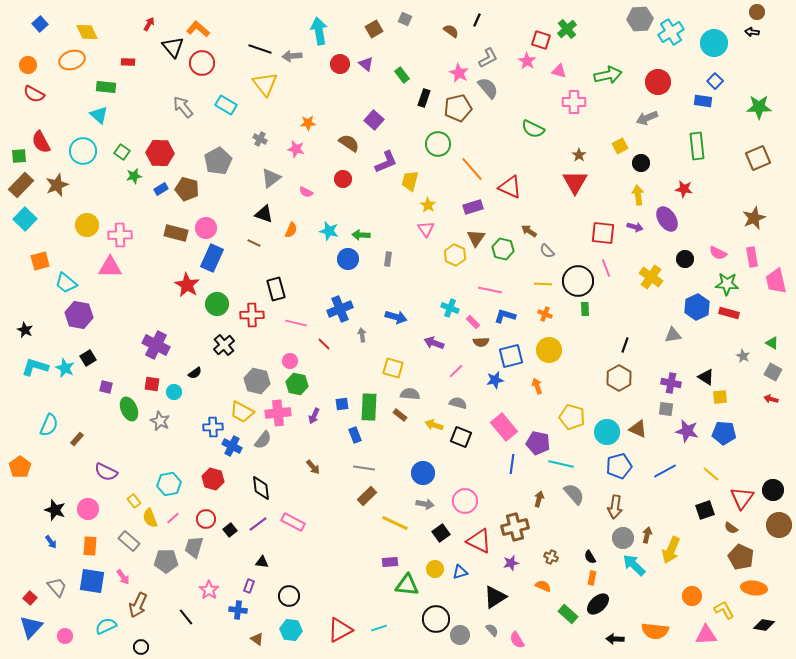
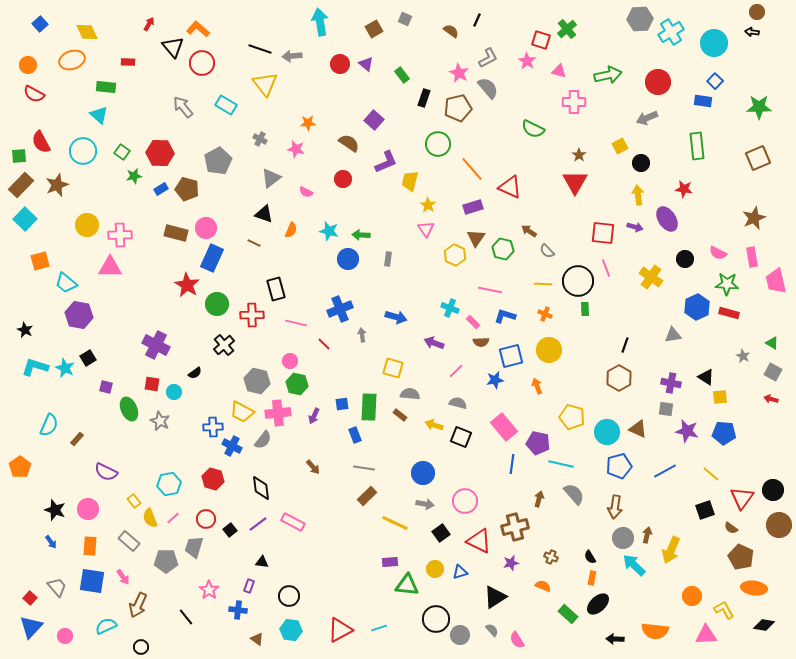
cyan arrow at (319, 31): moved 1 px right, 9 px up
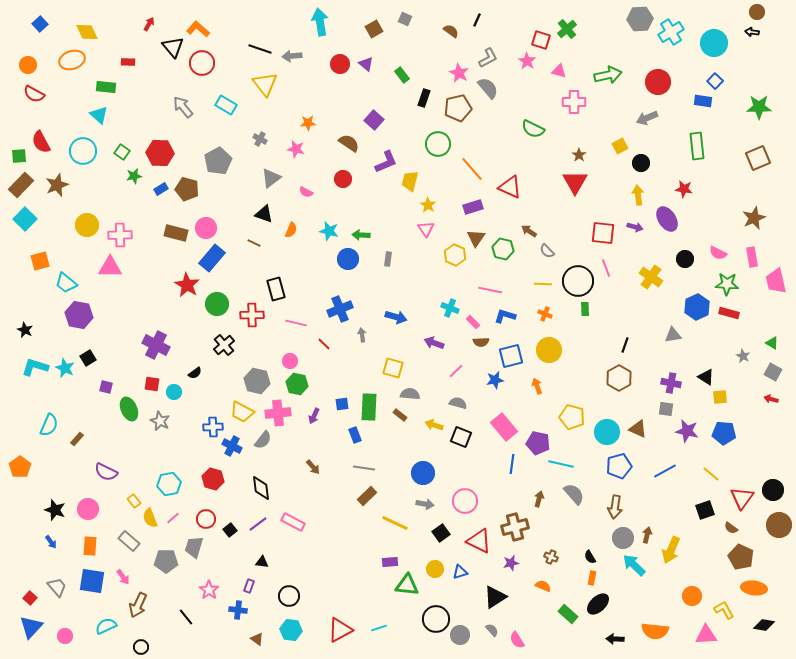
blue rectangle at (212, 258): rotated 16 degrees clockwise
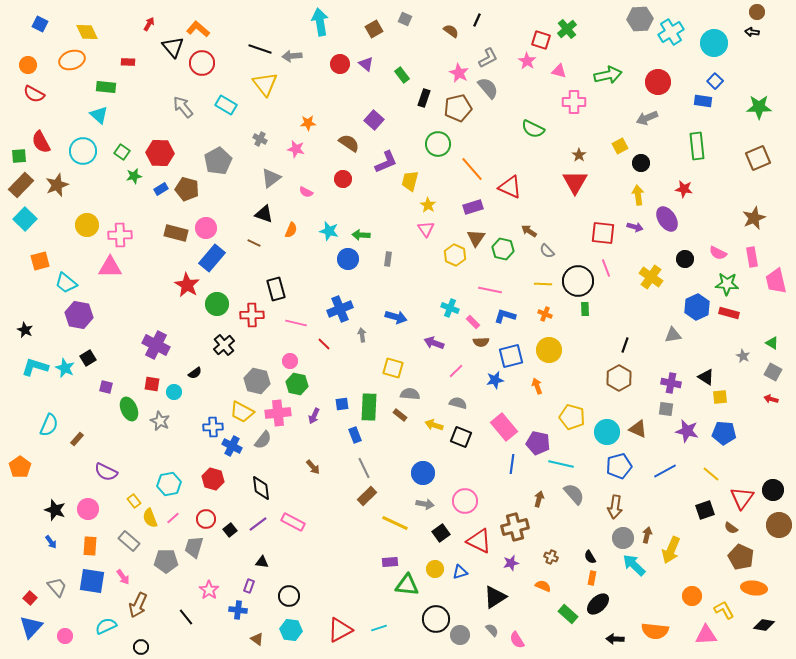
blue square at (40, 24): rotated 21 degrees counterclockwise
gray line at (364, 468): rotated 55 degrees clockwise
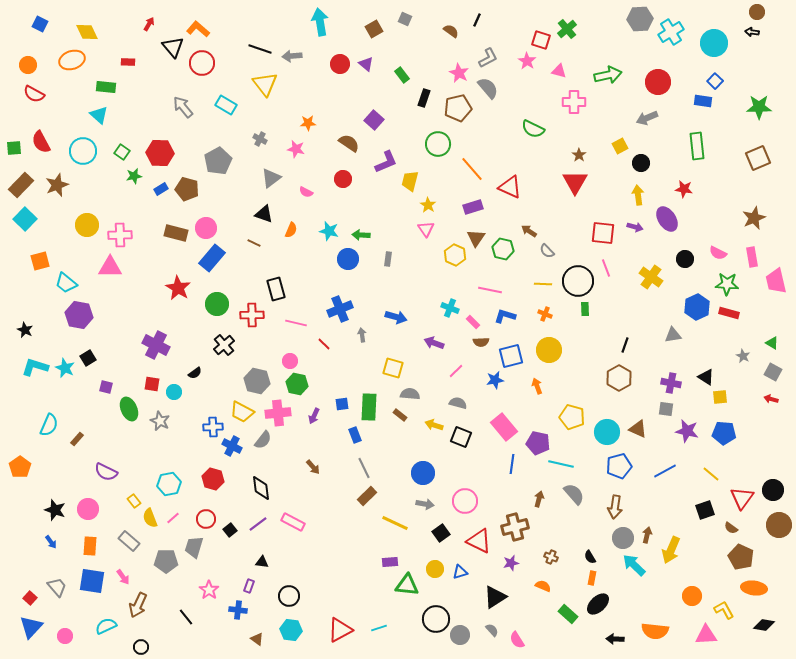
green square at (19, 156): moved 5 px left, 8 px up
red star at (187, 285): moved 9 px left, 3 px down
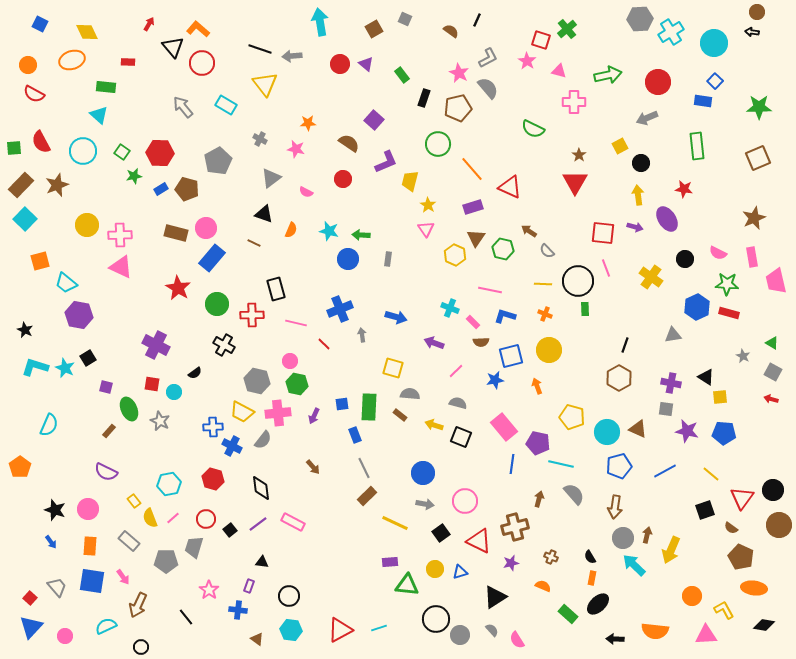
pink triangle at (110, 267): moved 11 px right; rotated 25 degrees clockwise
black cross at (224, 345): rotated 20 degrees counterclockwise
brown rectangle at (77, 439): moved 32 px right, 8 px up
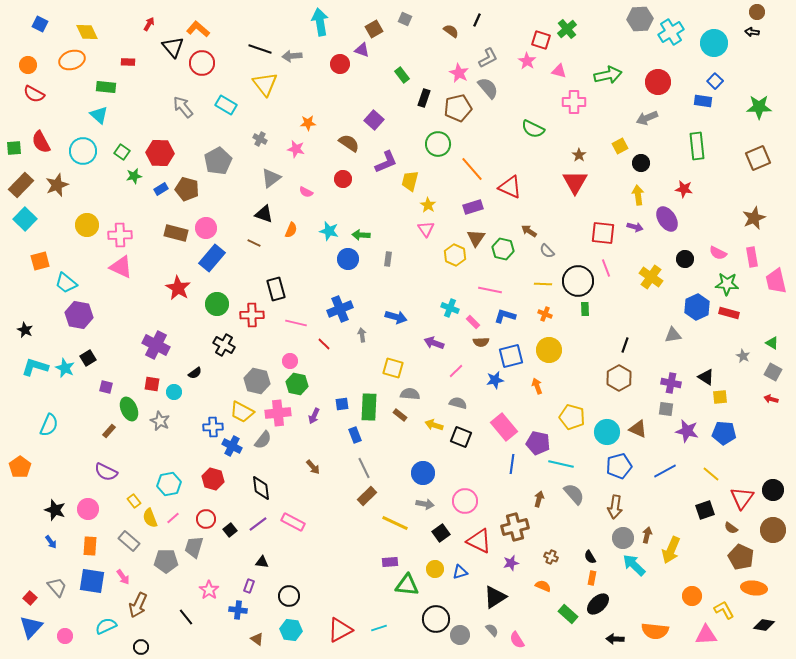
purple triangle at (366, 64): moved 4 px left, 14 px up; rotated 21 degrees counterclockwise
brown circle at (779, 525): moved 6 px left, 5 px down
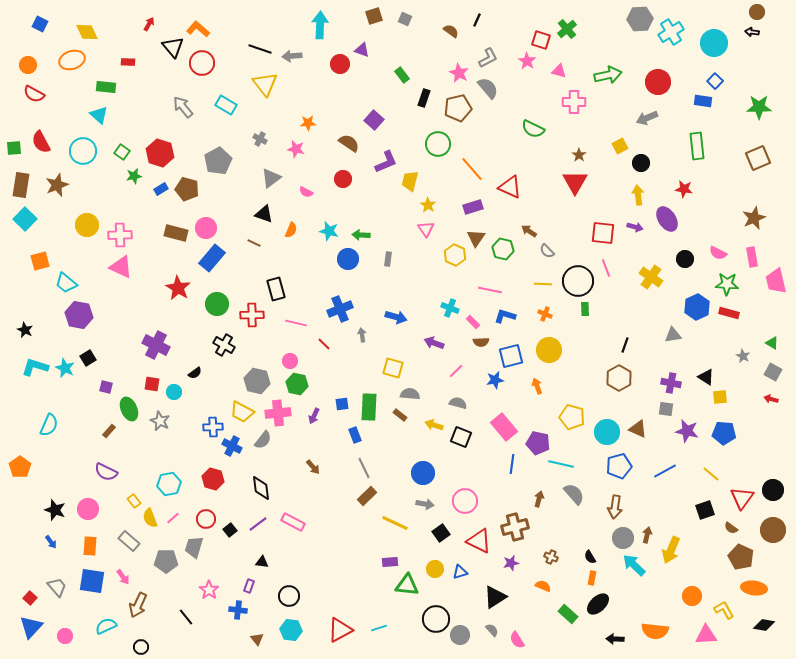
cyan arrow at (320, 22): moved 3 px down; rotated 12 degrees clockwise
brown square at (374, 29): moved 13 px up; rotated 12 degrees clockwise
red hexagon at (160, 153): rotated 16 degrees clockwise
brown rectangle at (21, 185): rotated 35 degrees counterclockwise
brown triangle at (257, 639): rotated 16 degrees clockwise
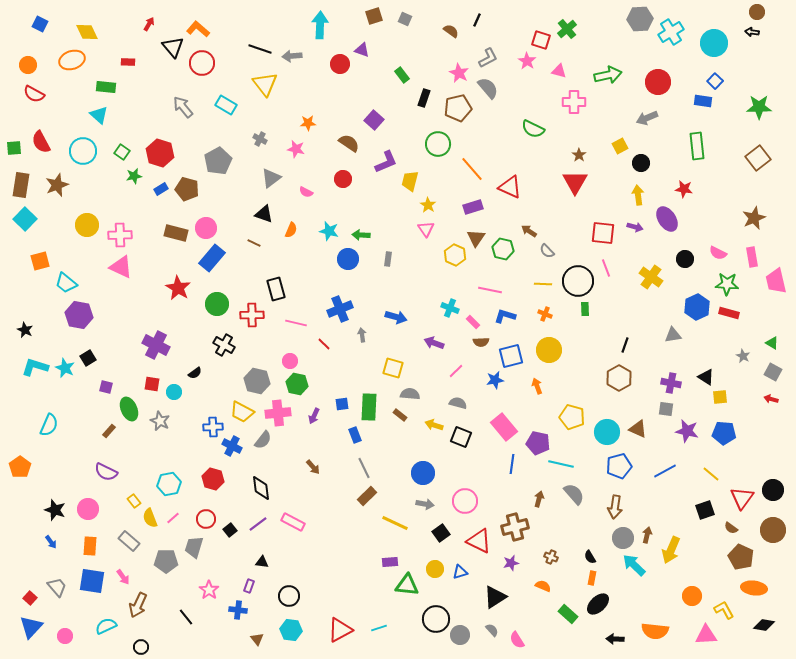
brown square at (758, 158): rotated 15 degrees counterclockwise
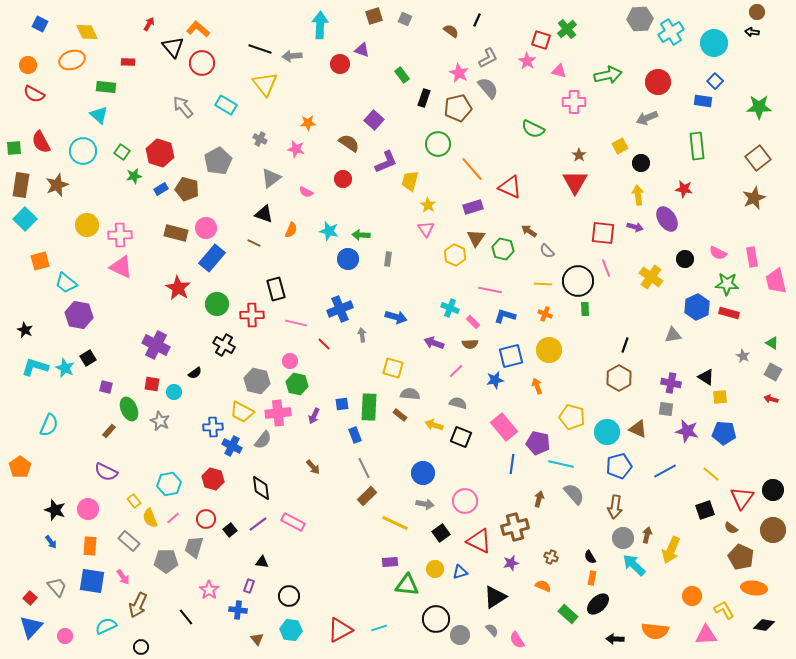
brown star at (754, 218): moved 20 px up
brown semicircle at (481, 342): moved 11 px left, 2 px down
